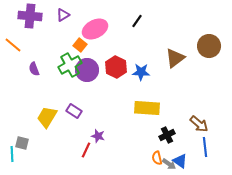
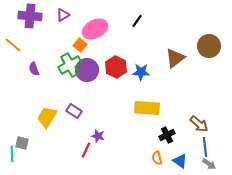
gray arrow: moved 40 px right
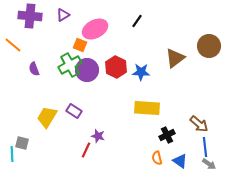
orange square: rotated 16 degrees counterclockwise
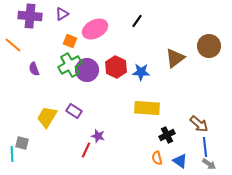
purple triangle: moved 1 px left, 1 px up
orange square: moved 10 px left, 4 px up
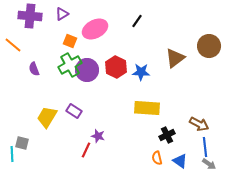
brown arrow: rotated 12 degrees counterclockwise
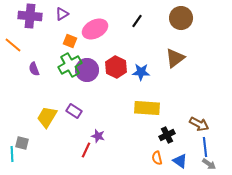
brown circle: moved 28 px left, 28 px up
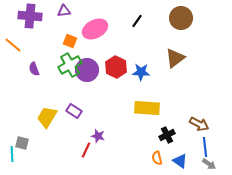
purple triangle: moved 2 px right, 3 px up; rotated 24 degrees clockwise
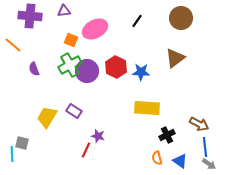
orange square: moved 1 px right, 1 px up
purple circle: moved 1 px down
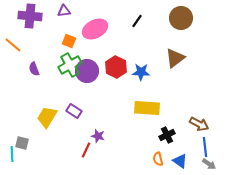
orange square: moved 2 px left, 1 px down
orange semicircle: moved 1 px right, 1 px down
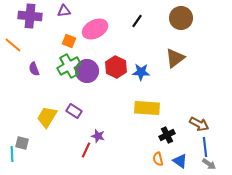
green cross: moved 1 px left, 1 px down
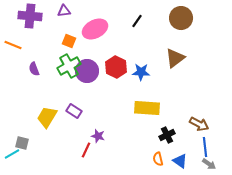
orange line: rotated 18 degrees counterclockwise
cyan line: rotated 63 degrees clockwise
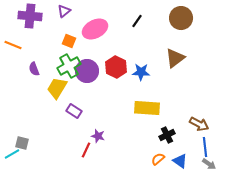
purple triangle: rotated 32 degrees counterclockwise
yellow trapezoid: moved 10 px right, 29 px up
orange semicircle: rotated 64 degrees clockwise
